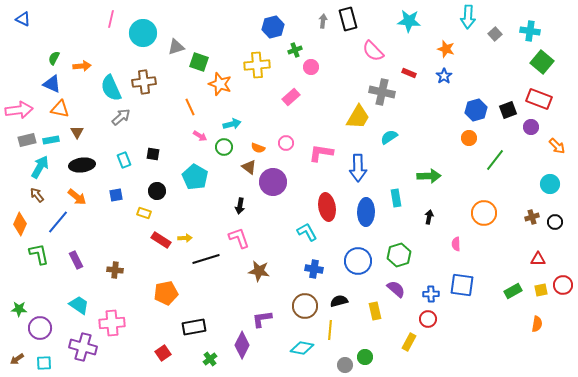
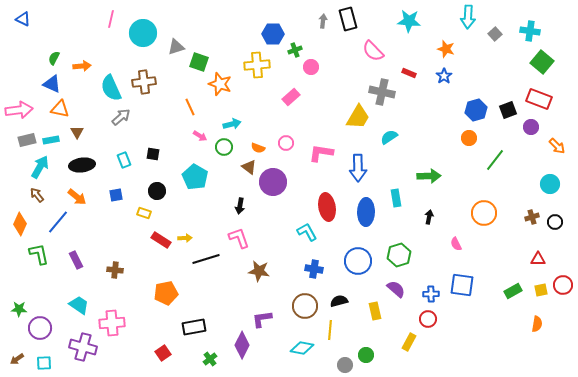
blue hexagon at (273, 27): moved 7 px down; rotated 15 degrees clockwise
pink semicircle at (456, 244): rotated 24 degrees counterclockwise
green circle at (365, 357): moved 1 px right, 2 px up
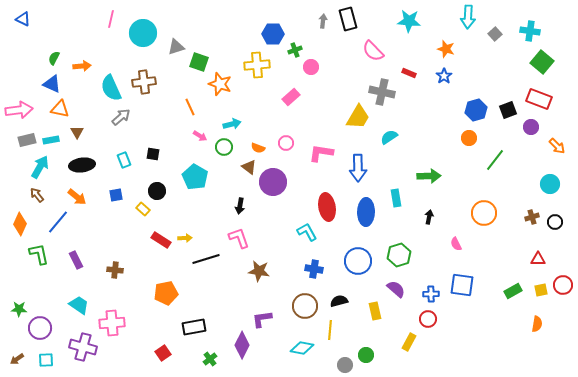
yellow rectangle at (144, 213): moved 1 px left, 4 px up; rotated 24 degrees clockwise
cyan square at (44, 363): moved 2 px right, 3 px up
